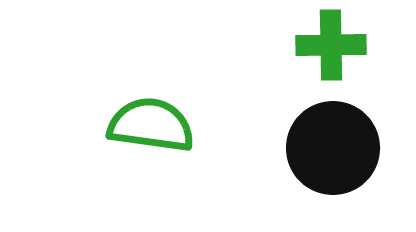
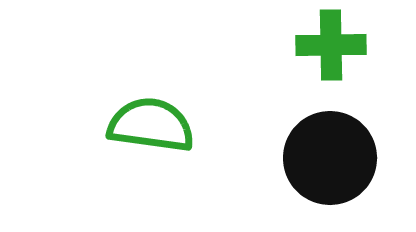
black circle: moved 3 px left, 10 px down
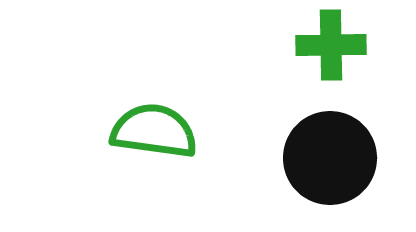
green semicircle: moved 3 px right, 6 px down
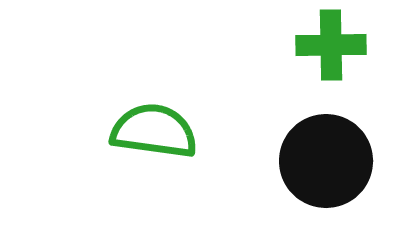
black circle: moved 4 px left, 3 px down
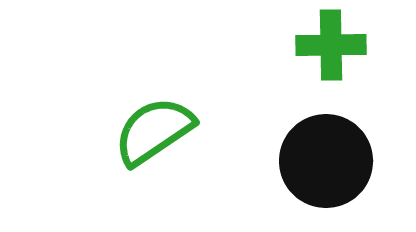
green semicircle: rotated 42 degrees counterclockwise
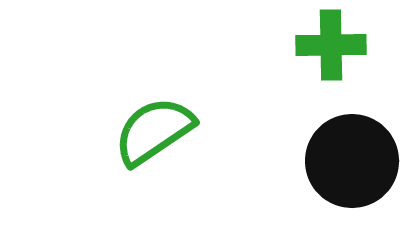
black circle: moved 26 px right
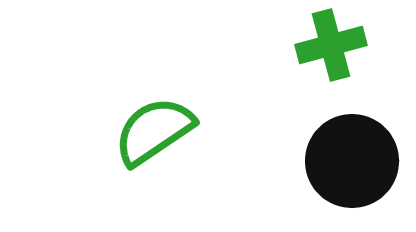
green cross: rotated 14 degrees counterclockwise
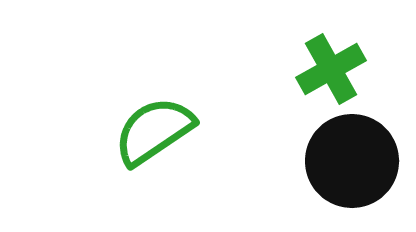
green cross: moved 24 px down; rotated 14 degrees counterclockwise
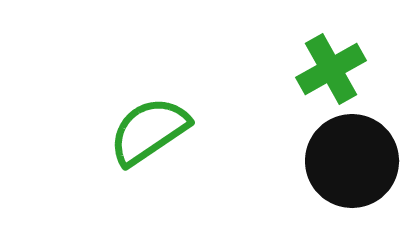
green semicircle: moved 5 px left
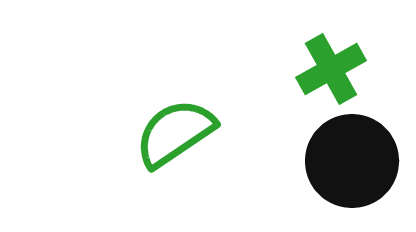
green semicircle: moved 26 px right, 2 px down
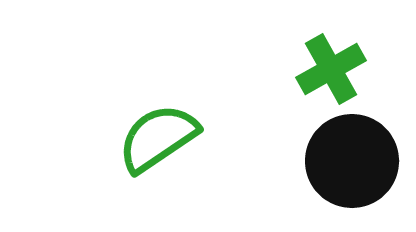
green semicircle: moved 17 px left, 5 px down
